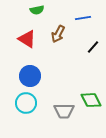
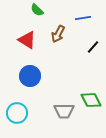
green semicircle: rotated 56 degrees clockwise
red triangle: moved 1 px down
cyan circle: moved 9 px left, 10 px down
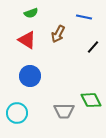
green semicircle: moved 6 px left, 3 px down; rotated 64 degrees counterclockwise
blue line: moved 1 px right, 1 px up; rotated 21 degrees clockwise
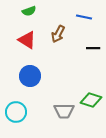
green semicircle: moved 2 px left, 2 px up
black line: moved 1 px down; rotated 48 degrees clockwise
green diamond: rotated 45 degrees counterclockwise
cyan circle: moved 1 px left, 1 px up
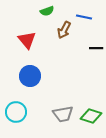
green semicircle: moved 18 px right
brown arrow: moved 6 px right, 4 px up
red triangle: rotated 18 degrees clockwise
black line: moved 3 px right
green diamond: moved 16 px down
gray trapezoid: moved 1 px left, 3 px down; rotated 10 degrees counterclockwise
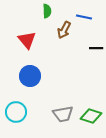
green semicircle: rotated 72 degrees counterclockwise
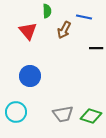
red triangle: moved 1 px right, 9 px up
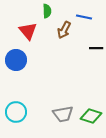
blue circle: moved 14 px left, 16 px up
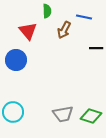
cyan circle: moved 3 px left
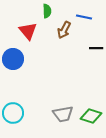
blue circle: moved 3 px left, 1 px up
cyan circle: moved 1 px down
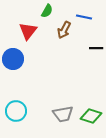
green semicircle: rotated 32 degrees clockwise
red triangle: rotated 18 degrees clockwise
cyan circle: moved 3 px right, 2 px up
